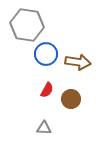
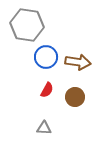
blue circle: moved 3 px down
brown circle: moved 4 px right, 2 px up
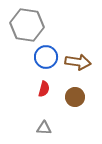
red semicircle: moved 3 px left, 1 px up; rotated 14 degrees counterclockwise
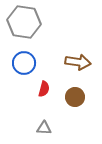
gray hexagon: moved 3 px left, 3 px up
blue circle: moved 22 px left, 6 px down
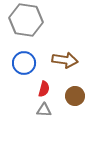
gray hexagon: moved 2 px right, 2 px up
brown arrow: moved 13 px left, 2 px up
brown circle: moved 1 px up
gray triangle: moved 18 px up
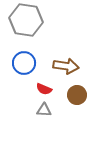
brown arrow: moved 1 px right, 6 px down
red semicircle: rotated 98 degrees clockwise
brown circle: moved 2 px right, 1 px up
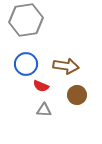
gray hexagon: rotated 16 degrees counterclockwise
blue circle: moved 2 px right, 1 px down
red semicircle: moved 3 px left, 3 px up
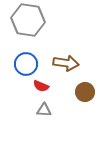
gray hexagon: moved 2 px right; rotated 16 degrees clockwise
brown arrow: moved 3 px up
brown circle: moved 8 px right, 3 px up
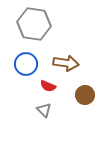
gray hexagon: moved 6 px right, 4 px down
red semicircle: moved 7 px right
brown circle: moved 3 px down
gray triangle: rotated 42 degrees clockwise
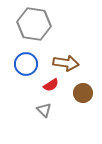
red semicircle: moved 3 px right, 1 px up; rotated 56 degrees counterclockwise
brown circle: moved 2 px left, 2 px up
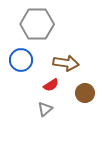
gray hexagon: moved 3 px right; rotated 8 degrees counterclockwise
blue circle: moved 5 px left, 4 px up
brown circle: moved 2 px right
gray triangle: moved 1 px right, 1 px up; rotated 35 degrees clockwise
